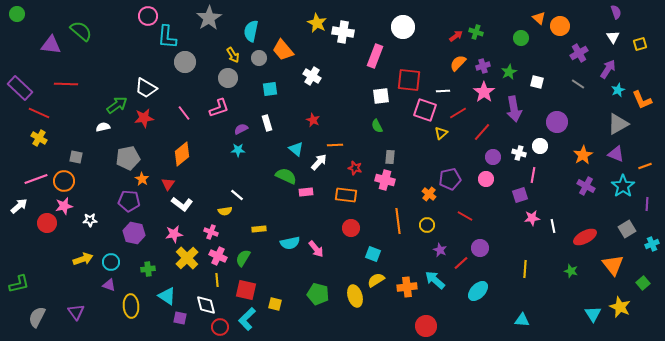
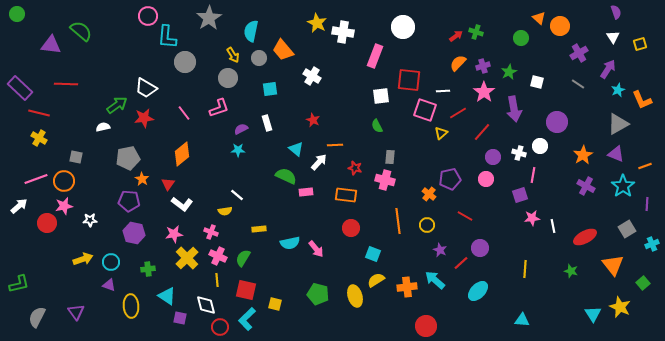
red line at (39, 113): rotated 10 degrees counterclockwise
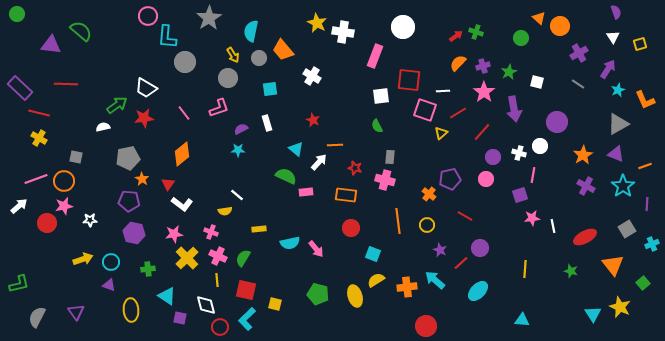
orange L-shape at (642, 100): moved 3 px right
yellow ellipse at (131, 306): moved 4 px down
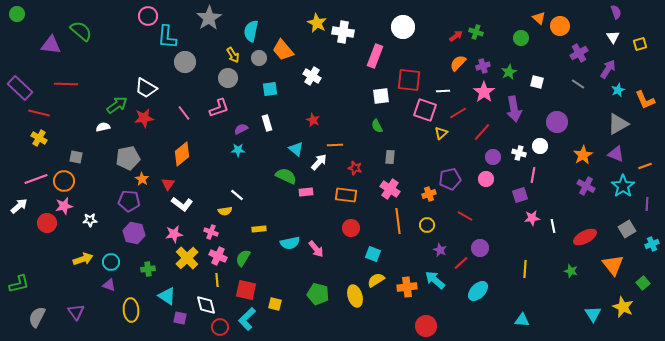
pink cross at (385, 180): moved 5 px right, 9 px down; rotated 18 degrees clockwise
orange cross at (429, 194): rotated 32 degrees clockwise
yellow star at (620, 307): moved 3 px right
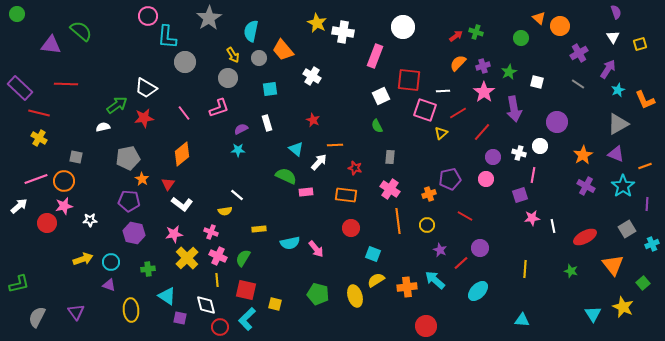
white square at (381, 96): rotated 18 degrees counterclockwise
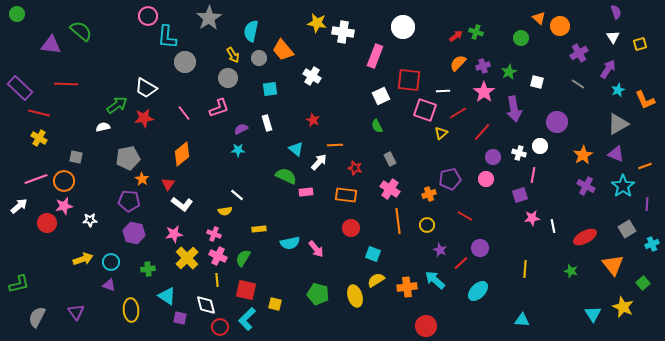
yellow star at (317, 23): rotated 18 degrees counterclockwise
gray rectangle at (390, 157): moved 2 px down; rotated 32 degrees counterclockwise
pink cross at (211, 232): moved 3 px right, 2 px down
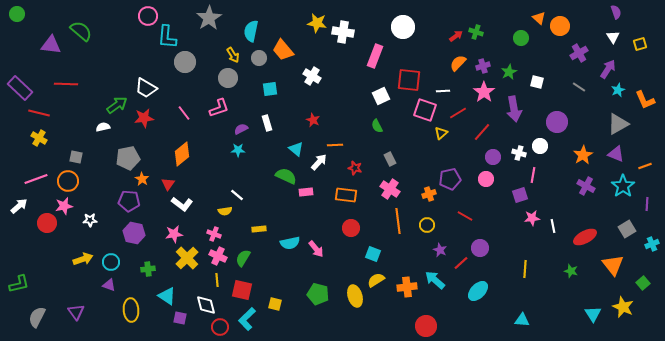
gray line at (578, 84): moved 1 px right, 3 px down
orange circle at (64, 181): moved 4 px right
red square at (246, 290): moved 4 px left
